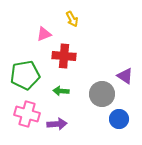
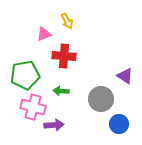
yellow arrow: moved 5 px left, 2 px down
gray circle: moved 1 px left, 5 px down
pink cross: moved 6 px right, 7 px up
blue circle: moved 5 px down
purple arrow: moved 3 px left, 1 px down
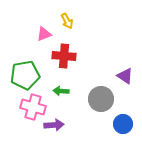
blue circle: moved 4 px right
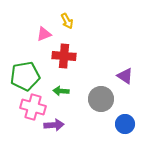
green pentagon: moved 1 px down
blue circle: moved 2 px right
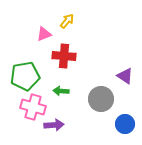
yellow arrow: rotated 112 degrees counterclockwise
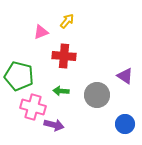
pink triangle: moved 3 px left, 2 px up
green pentagon: moved 6 px left; rotated 24 degrees clockwise
gray circle: moved 4 px left, 4 px up
purple arrow: rotated 18 degrees clockwise
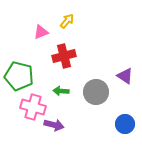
red cross: rotated 20 degrees counterclockwise
gray circle: moved 1 px left, 3 px up
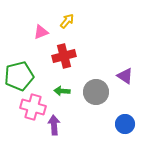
green pentagon: rotated 28 degrees counterclockwise
green arrow: moved 1 px right
purple arrow: rotated 108 degrees counterclockwise
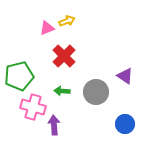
yellow arrow: rotated 28 degrees clockwise
pink triangle: moved 6 px right, 4 px up
red cross: rotated 30 degrees counterclockwise
